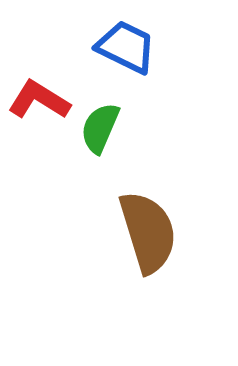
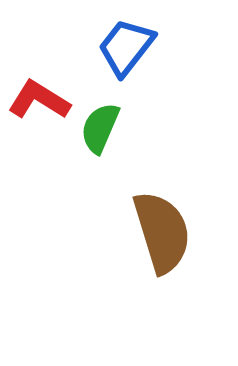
blue trapezoid: rotated 78 degrees counterclockwise
brown semicircle: moved 14 px right
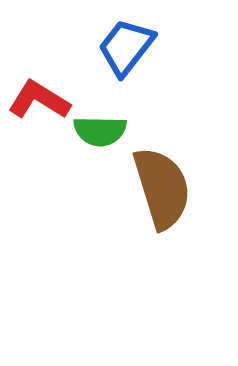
green semicircle: moved 3 px down; rotated 112 degrees counterclockwise
brown semicircle: moved 44 px up
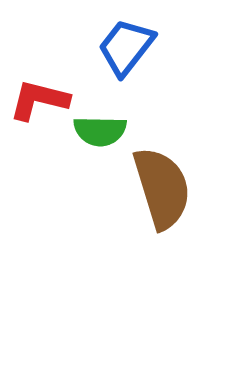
red L-shape: rotated 18 degrees counterclockwise
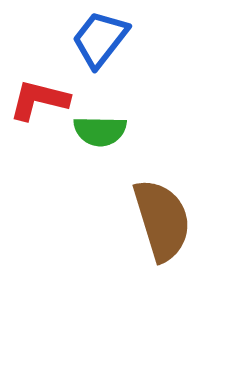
blue trapezoid: moved 26 px left, 8 px up
brown semicircle: moved 32 px down
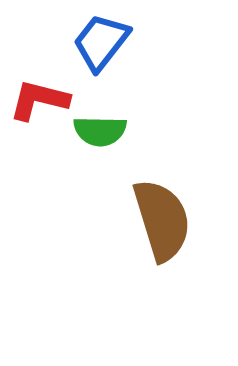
blue trapezoid: moved 1 px right, 3 px down
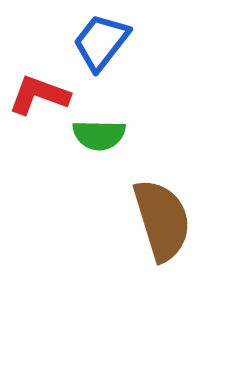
red L-shape: moved 5 px up; rotated 6 degrees clockwise
green semicircle: moved 1 px left, 4 px down
